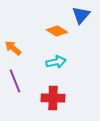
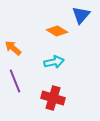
cyan arrow: moved 2 px left
red cross: rotated 15 degrees clockwise
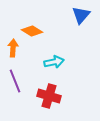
orange diamond: moved 25 px left
orange arrow: rotated 54 degrees clockwise
red cross: moved 4 px left, 2 px up
